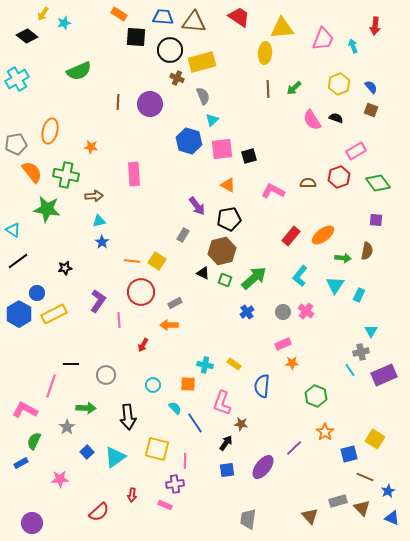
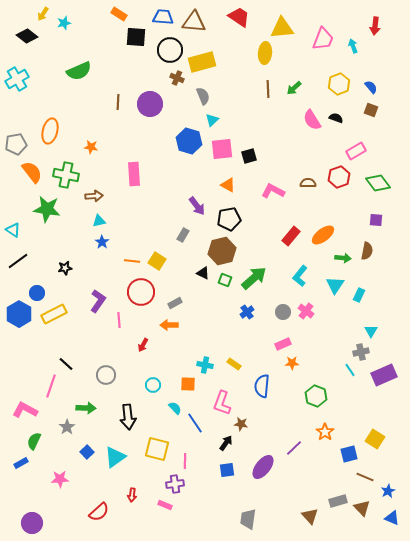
black line at (71, 364): moved 5 px left; rotated 42 degrees clockwise
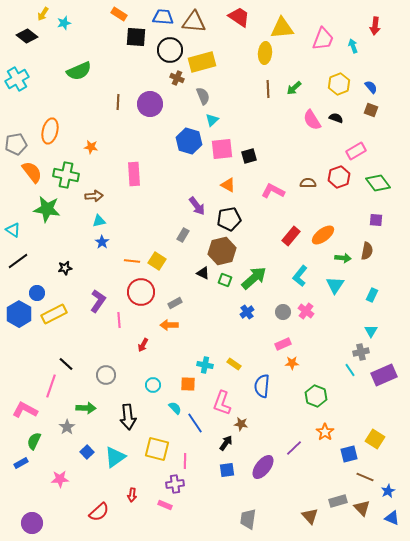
cyan rectangle at (359, 295): moved 13 px right
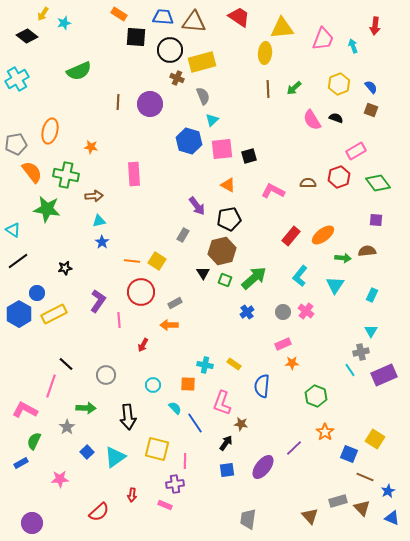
brown semicircle at (367, 251): rotated 108 degrees counterclockwise
black triangle at (203, 273): rotated 32 degrees clockwise
blue square at (349, 454): rotated 36 degrees clockwise
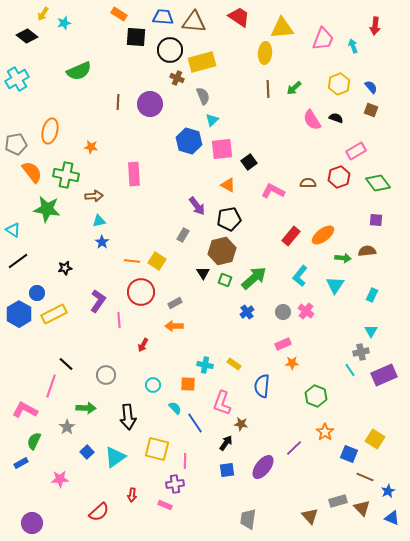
black square at (249, 156): moved 6 px down; rotated 21 degrees counterclockwise
orange arrow at (169, 325): moved 5 px right, 1 px down
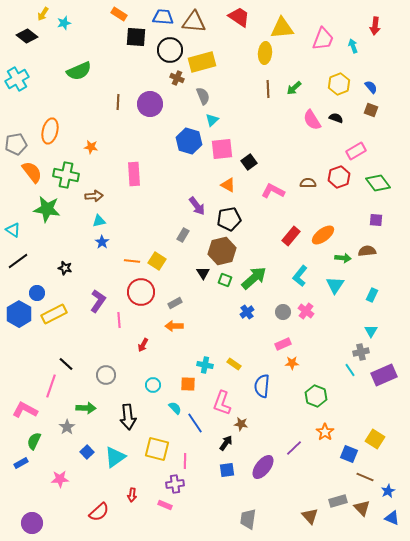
black star at (65, 268): rotated 24 degrees clockwise
